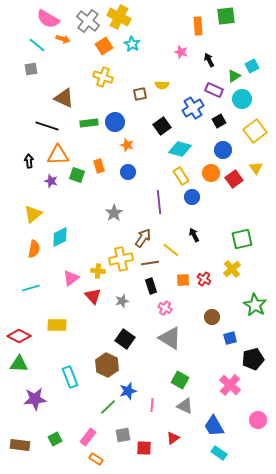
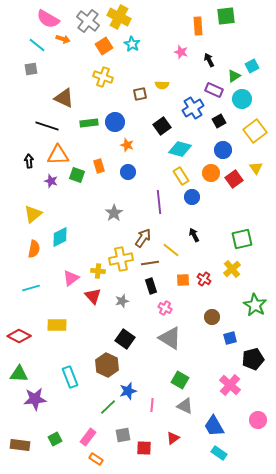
green triangle at (19, 364): moved 10 px down
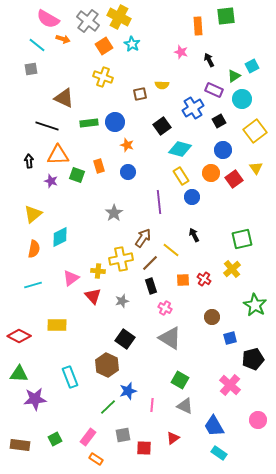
brown line at (150, 263): rotated 36 degrees counterclockwise
cyan line at (31, 288): moved 2 px right, 3 px up
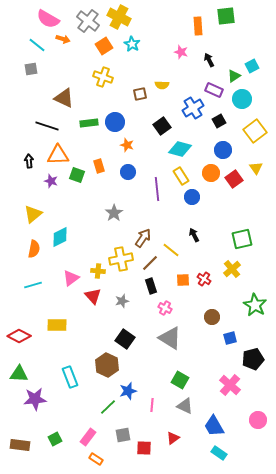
purple line at (159, 202): moved 2 px left, 13 px up
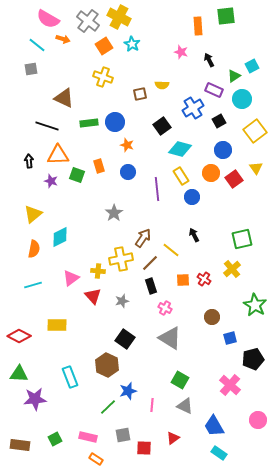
pink rectangle at (88, 437): rotated 66 degrees clockwise
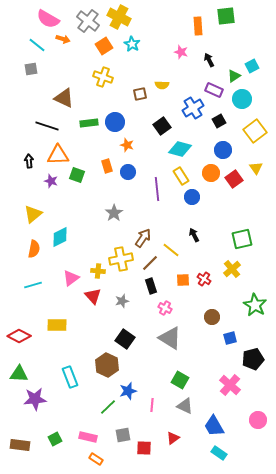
orange rectangle at (99, 166): moved 8 px right
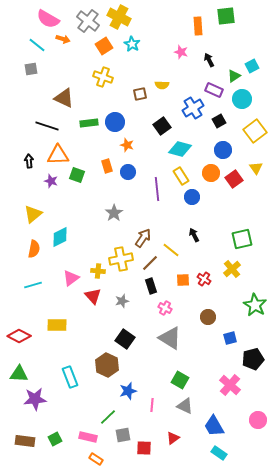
brown circle at (212, 317): moved 4 px left
green line at (108, 407): moved 10 px down
brown rectangle at (20, 445): moved 5 px right, 4 px up
